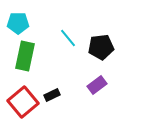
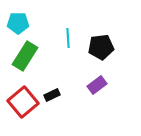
cyan line: rotated 36 degrees clockwise
green rectangle: rotated 20 degrees clockwise
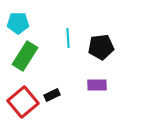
purple rectangle: rotated 36 degrees clockwise
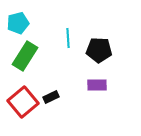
cyan pentagon: rotated 15 degrees counterclockwise
black pentagon: moved 2 px left, 3 px down; rotated 10 degrees clockwise
black rectangle: moved 1 px left, 2 px down
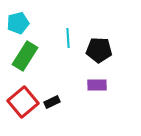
black rectangle: moved 1 px right, 5 px down
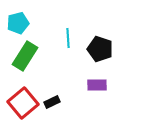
black pentagon: moved 1 px right, 1 px up; rotated 15 degrees clockwise
red square: moved 1 px down
